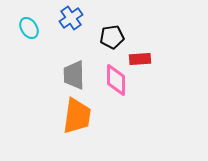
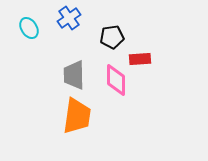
blue cross: moved 2 px left
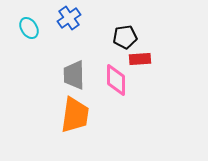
black pentagon: moved 13 px right
orange trapezoid: moved 2 px left, 1 px up
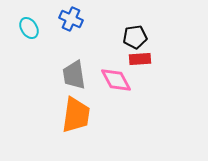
blue cross: moved 2 px right, 1 px down; rotated 30 degrees counterclockwise
black pentagon: moved 10 px right
gray trapezoid: rotated 8 degrees counterclockwise
pink diamond: rotated 28 degrees counterclockwise
orange trapezoid: moved 1 px right
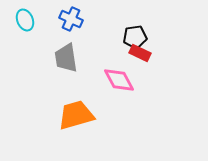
cyan ellipse: moved 4 px left, 8 px up; rotated 10 degrees clockwise
red rectangle: moved 6 px up; rotated 30 degrees clockwise
gray trapezoid: moved 8 px left, 17 px up
pink diamond: moved 3 px right
orange trapezoid: rotated 114 degrees counterclockwise
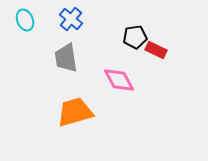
blue cross: rotated 15 degrees clockwise
red rectangle: moved 16 px right, 3 px up
orange trapezoid: moved 1 px left, 3 px up
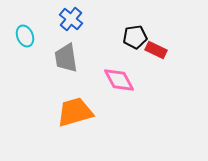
cyan ellipse: moved 16 px down
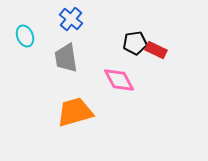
black pentagon: moved 6 px down
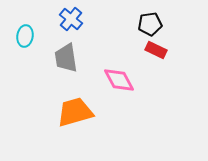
cyan ellipse: rotated 30 degrees clockwise
black pentagon: moved 15 px right, 19 px up
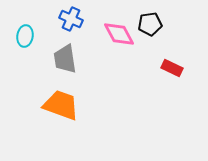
blue cross: rotated 15 degrees counterclockwise
red rectangle: moved 16 px right, 18 px down
gray trapezoid: moved 1 px left, 1 px down
pink diamond: moved 46 px up
orange trapezoid: moved 14 px left, 7 px up; rotated 36 degrees clockwise
